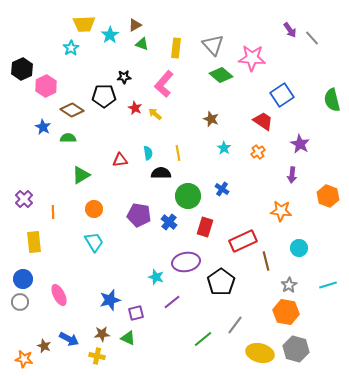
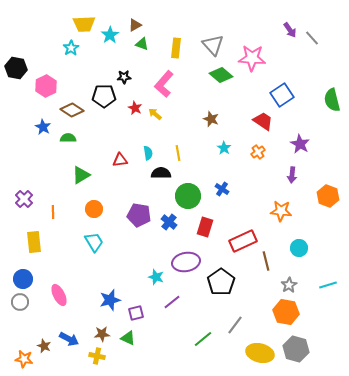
black hexagon at (22, 69): moved 6 px left, 1 px up; rotated 25 degrees counterclockwise
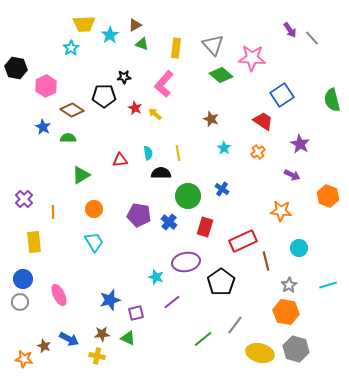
purple arrow at (292, 175): rotated 70 degrees counterclockwise
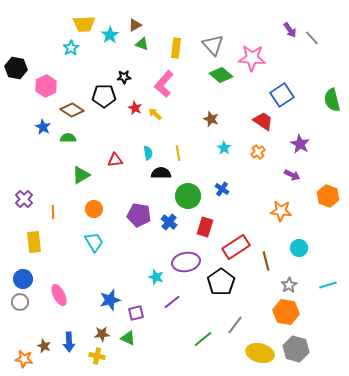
red triangle at (120, 160): moved 5 px left
red rectangle at (243, 241): moved 7 px left, 6 px down; rotated 8 degrees counterclockwise
blue arrow at (69, 339): moved 3 px down; rotated 60 degrees clockwise
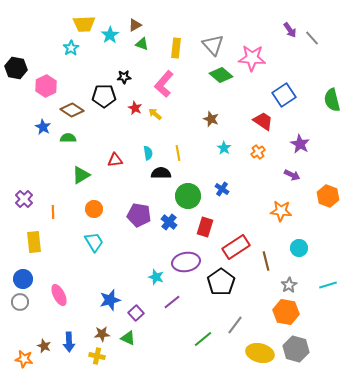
blue square at (282, 95): moved 2 px right
purple square at (136, 313): rotated 28 degrees counterclockwise
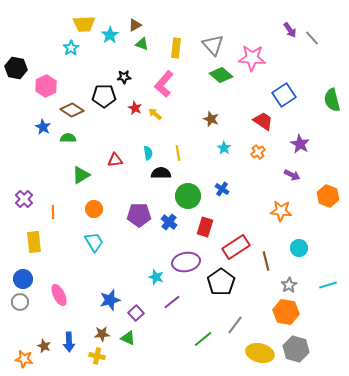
purple pentagon at (139, 215): rotated 10 degrees counterclockwise
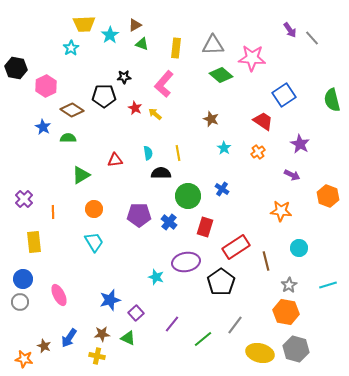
gray triangle at (213, 45): rotated 50 degrees counterclockwise
purple line at (172, 302): moved 22 px down; rotated 12 degrees counterclockwise
blue arrow at (69, 342): moved 4 px up; rotated 36 degrees clockwise
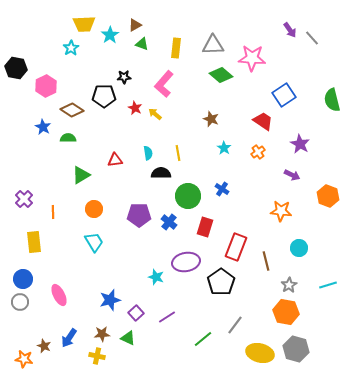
red rectangle at (236, 247): rotated 36 degrees counterclockwise
purple line at (172, 324): moved 5 px left, 7 px up; rotated 18 degrees clockwise
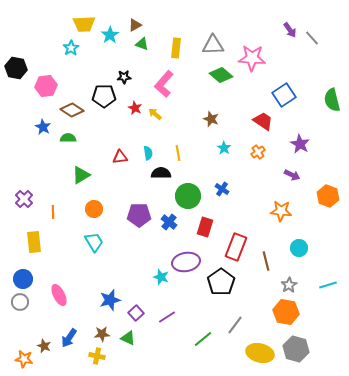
pink hexagon at (46, 86): rotated 20 degrees clockwise
red triangle at (115, 160): moved 5 px right, 3 px up
cyan star at (156, 277): moved 5 px right
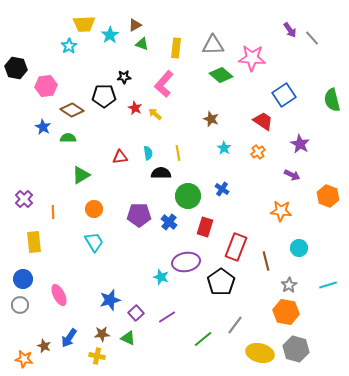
cyan star at (71, 48): moved 2 px left, 2 px up
gray circle at (20, 302): moved 3 px down
